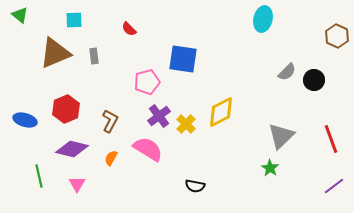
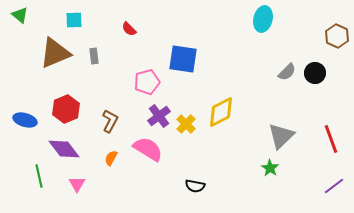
black circle: moved 1 px right, 7 px up
purple diamond: moved 8 px left; rotated 40 degrees clockwise
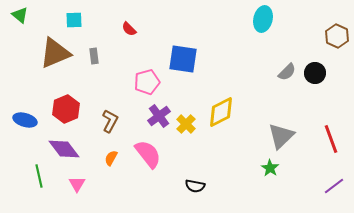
pink semicircle: moved 5 px down; rotated 20 degrees clockwise
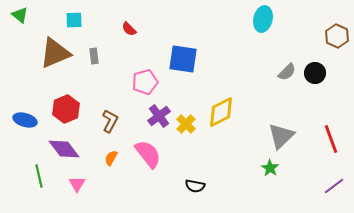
pink pentagon: moved 2 px left
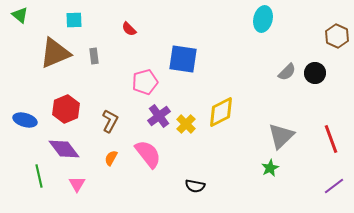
green star: rotated 12 degrees clockwise
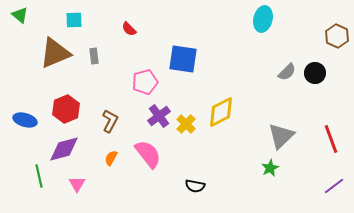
purple diamond: rotated 68 degrees counterclockwise
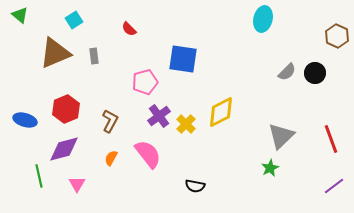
cyan square: rotated 30 degrees counterclockwise
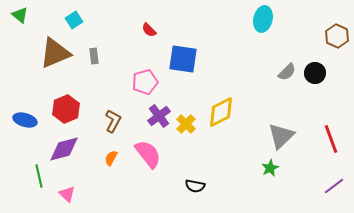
red semicircle: moved 20 px right, 1 px down
brown L-shape: moved 3 px right
pink triangle: moved 10 px left, 10 px down; rotated 18 degrees counterclockwise
